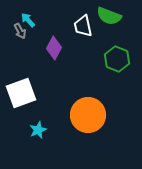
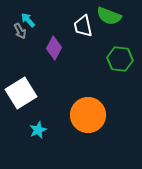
green hexagon: moved 3 px right; rotated 15 degrees counterclockwise
white square: rotated 12 degrees counterclockwise
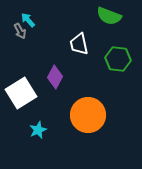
white trapezoid: moved 4 px left, 18 px down
purple diamond: moved 1 px right, 29 px down
green hexagon: moved 2 px left
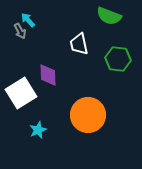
purple diamond: moved 7 px left, 2 px up; rotated 30 degrees counterclockwise
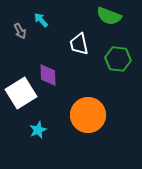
cyan arrow: moved 13 px right
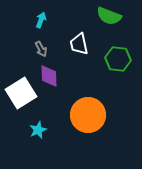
cyan arrow: rotated 63 degrees clockwise
gray arrow: moved 21 px right, 18 px down
purple diamond: moved 1 px right, 1 px down
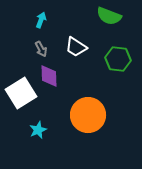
white trapezoid: moved 3 px left, 3 px down; rotated 45 degrees counterclockwise
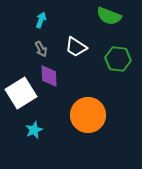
cyan star: moved 4 px left
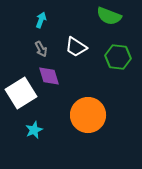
green hexagon: moved 2 px up
purple diamond: rotated 15 degrees counterclockwise
